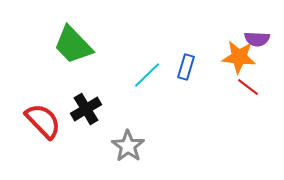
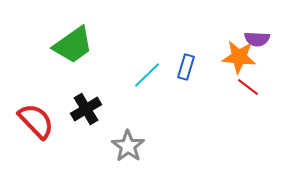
green trapezoid: rotated 81 degrees counterclockwise
red semicircle: moved 7 px left
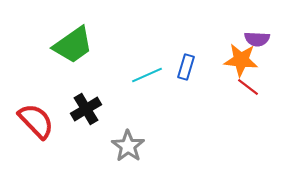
orange star: moved 2 px right, 3 px down
cyan line: rotated 20 degrees clockwise
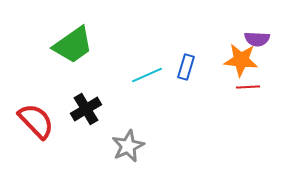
red line: rotated 40 degrees counterclockwise
gray star: rotated 12 degrees clockwise
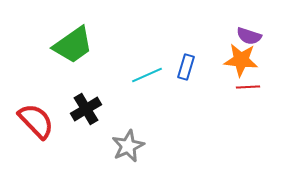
purple semicircle: moved 8 px left, 3 px up; rotated 15 degrees clockwise
